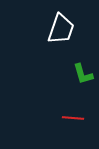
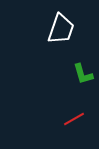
red line: moved 1 px right, 1 px down; rotated 35 degrees counterclockwise
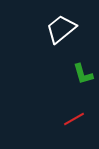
white trapezoid: rotated 148 degrees counterclockwise
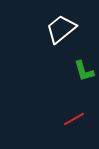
green L-shape: moved 1 px right, 3 px up
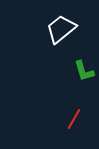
red line: rotated 30 degrees counterclockwise
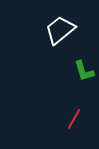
white trapezoid: moved 1 px left, 1 px down
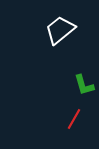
green L-shape: moved 14 px down
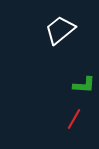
green L-shape: rotated 70 degrees counterclockwise
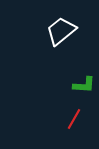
white trapezoid: moved 1 px right, 1 px down
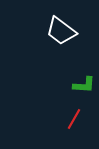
white trapezoid: rotated 104 degrees counterclockwise
